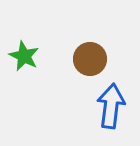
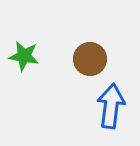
green star: rotated 16 degrees counterclockwise
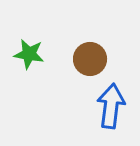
green star: moved 5 px right, 2 px up
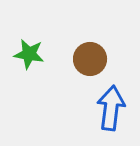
blue arrow: moved 2 px down
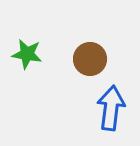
green star: moved 2 px left
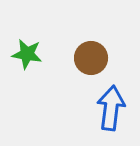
brown circle: moved 1 px right, 1 px up
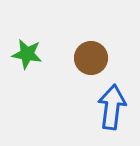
blue arrow: moved 1 px right, 1 px up
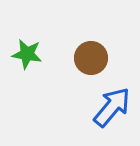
blue arrow: rotated 33 degrees clockwise
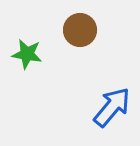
brown circle: moved 11 px left, 28 px up
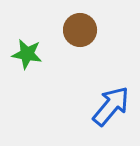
blue arrow: moved 1 px left, 1 px up
